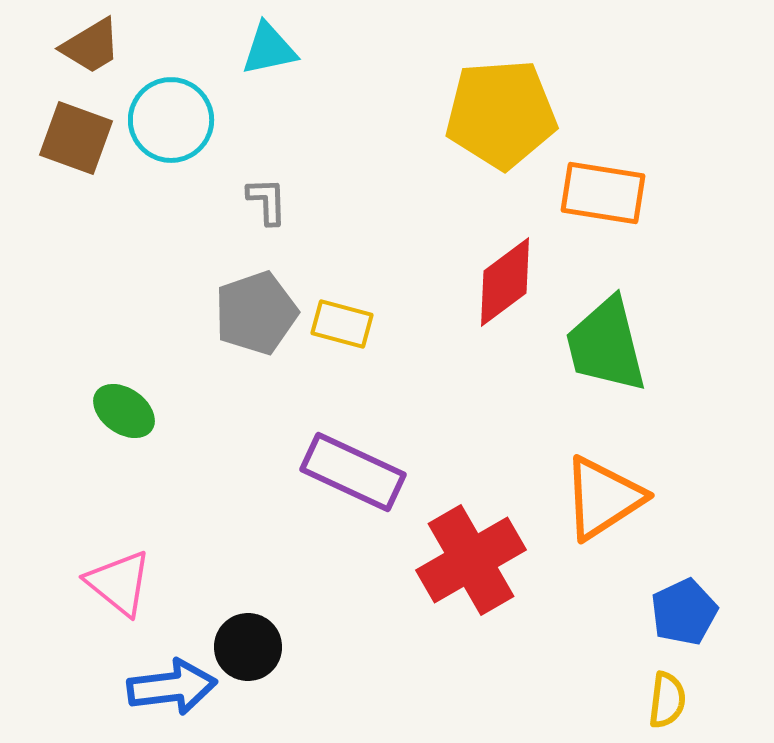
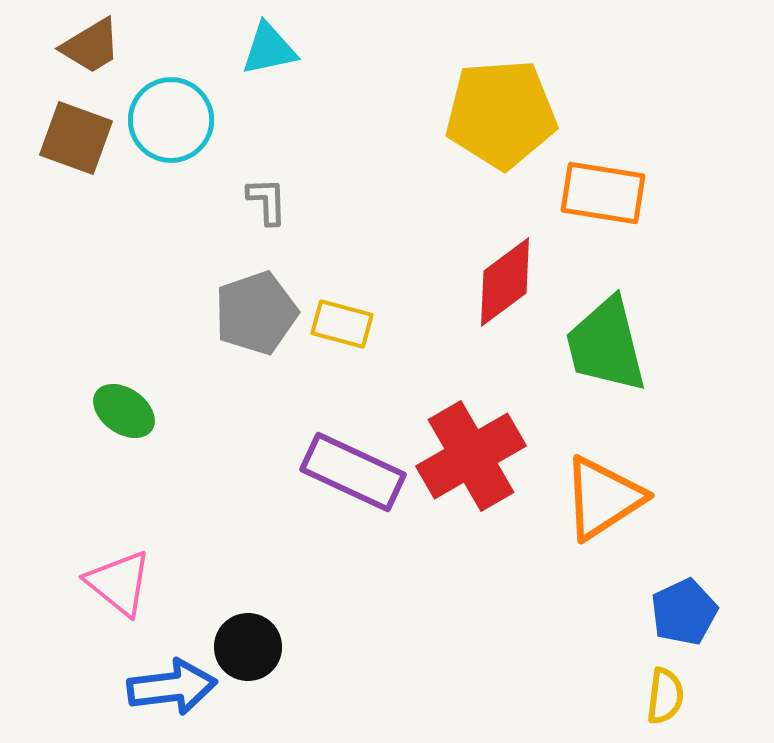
red cross: moved 104 px up
yellow semicircle: moved 2 px left, 4 px up
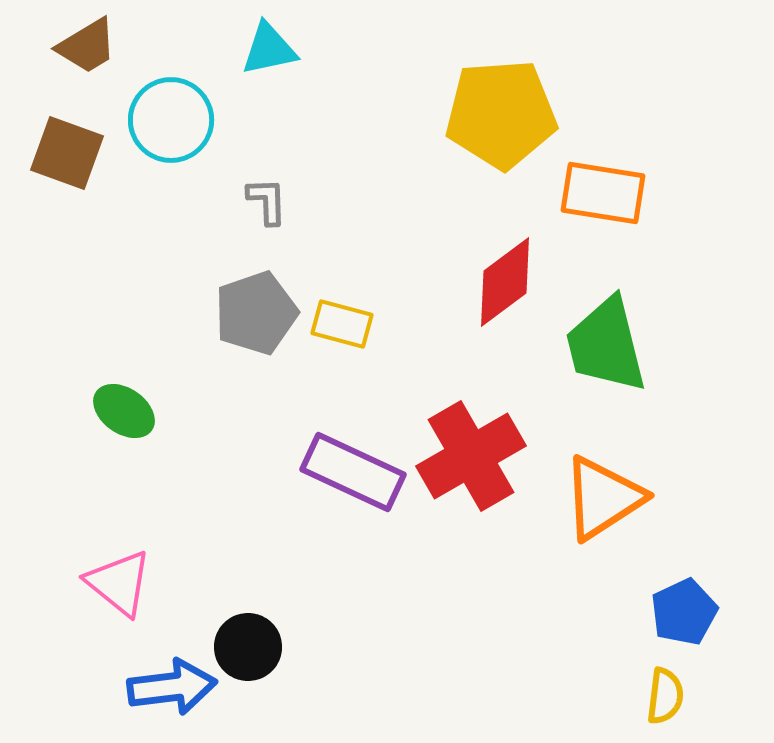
brown trapezoid: moved 4 px left
brown square: moved 9 px left, 15 px down
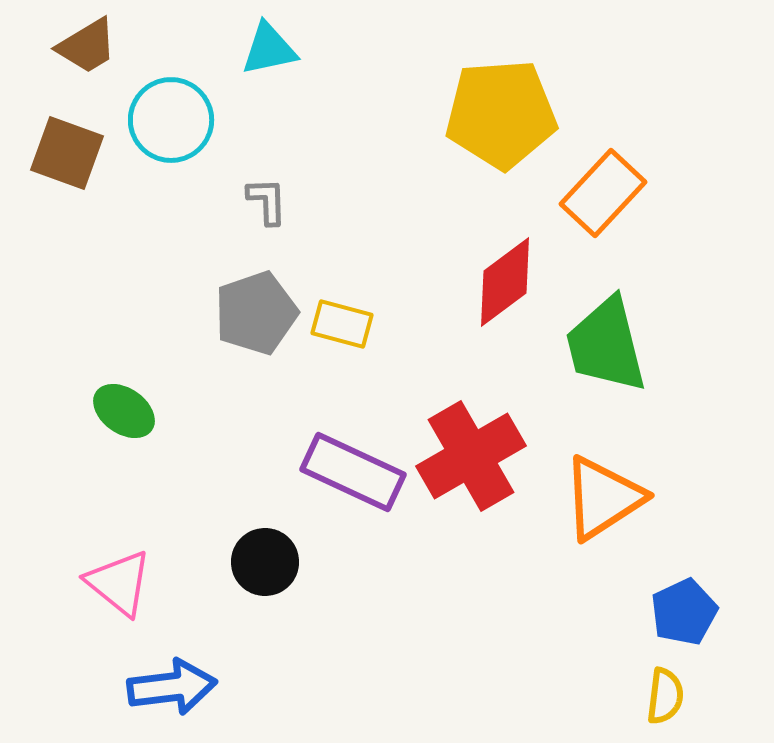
orange rectangle: rotated 56 degrees counterclockwise
black circle: moved 17 px right, 85 px up
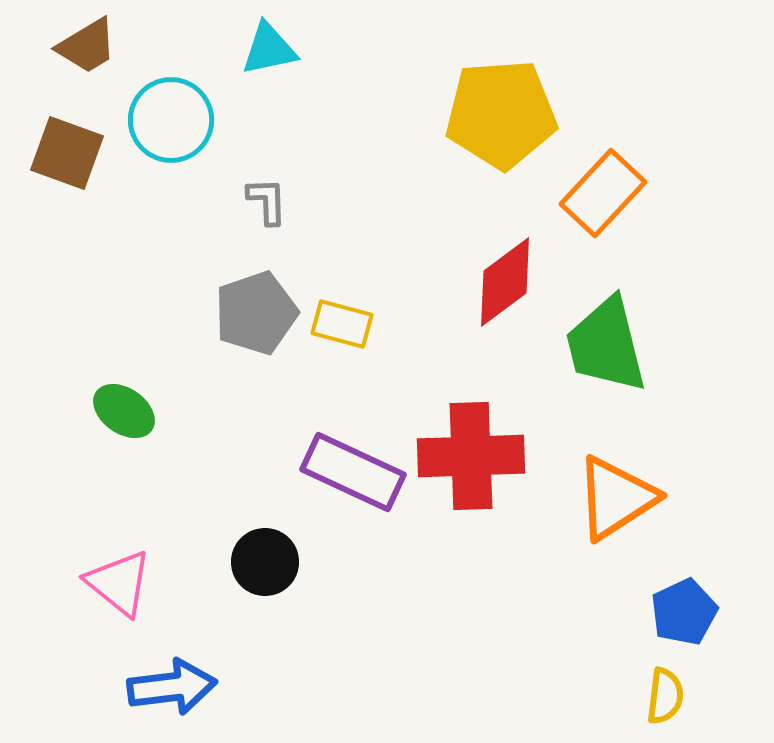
red cross: rotated 28 degrees clockwise
orange triangle: moved 13 px right
